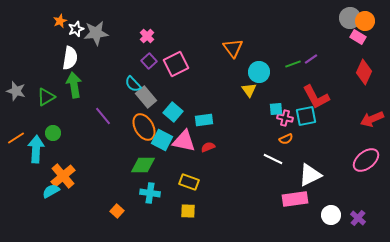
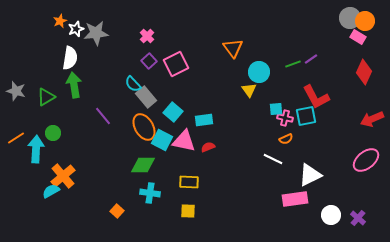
yellow rectangle at (189, 182): rotated 18 degrees counterclockwise
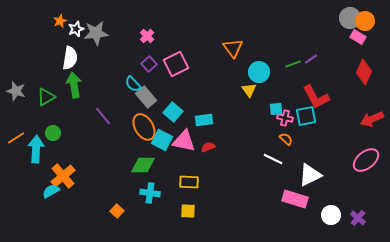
purple square at (149, 61): moved 3 px down
orange semicircle at (286, 139): rotated 112 degrees counterclockwise
pink rectangle at (295, 199): rotated 25 degrees clockwise
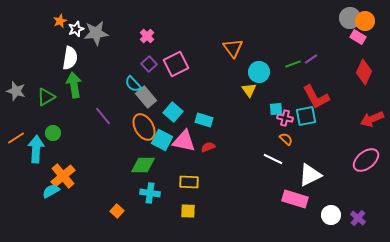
cyan rectangle at (204, 120): rotated 24 degrees clockwise
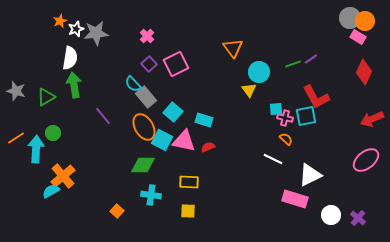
cyan cross at (150, 193): moved 1 px right, 2 px down
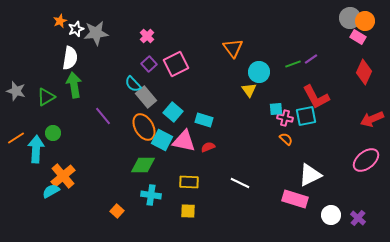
white line at (273, 159): moved 33 px left, 24 px down
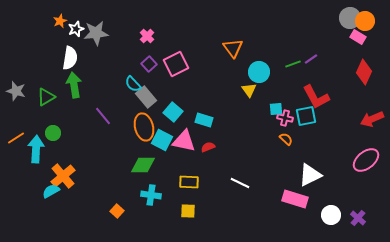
orange ellipse at (144, 127): rotated 16 degrees clockwise
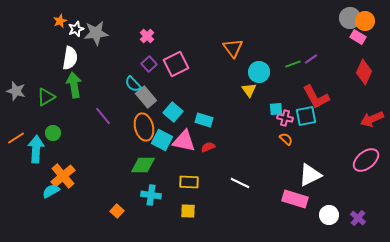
white circle at (331, 215): moved 2 px left
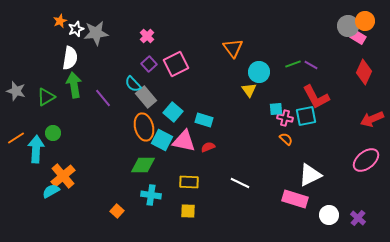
gray circle at (350, 18): moved 2 px left, 8 px down
purple line at (311, 59): moved 6 px down; rotated 64 degrees clockwise
purple line at (103, 116): moved 18 px up
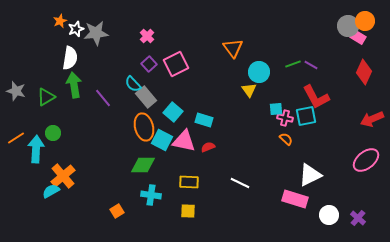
orange square at (117, 211): rotated 16 degrees clockwise
